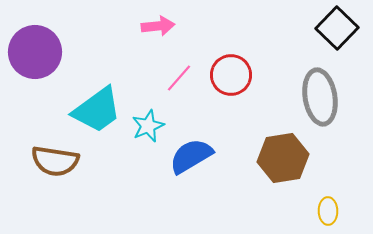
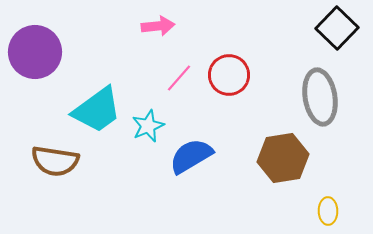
red circle: moved 2 px left
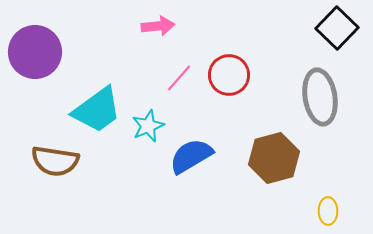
brown hexagon: moved 9 px left; rotated 6 degrees counterclockwise
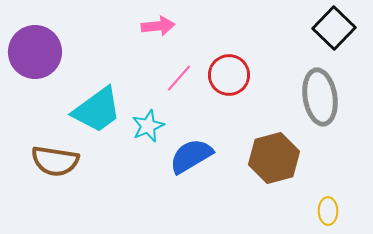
black square: moved 3 px left
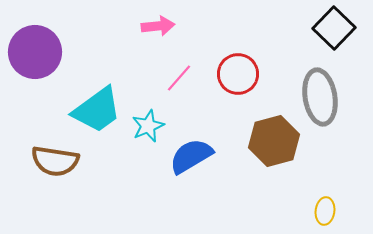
red circle: moved 9 px right, 1 px up
brown hexagon: moved 17 px up
yellow ellipse: moved 3 px left; rotated 8 degrees clockwise
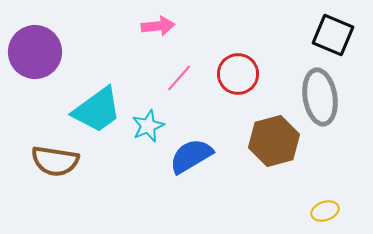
black square: moved 1 px left, 7 px down; rotated 21 degrees counterclockwise
yellow ellipse: rotated 64 degrees clockwise
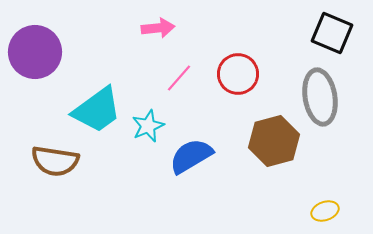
pink arrow: moved 2 px down
black square: moved 1 px left, 2 px up
